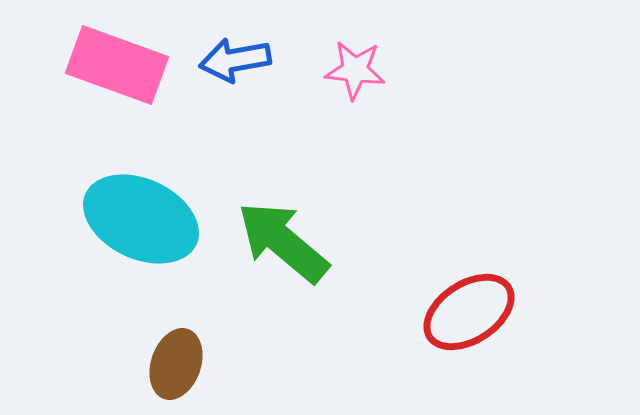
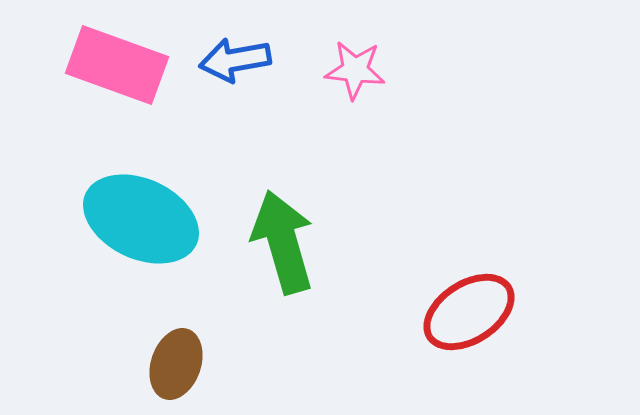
green arrow: rotated 34 degrees clockwise
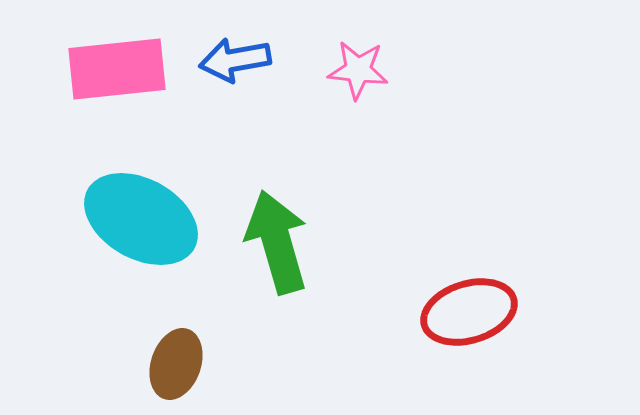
pink rectangle: moved 4 px down; rotated 26 degrees counterclockwise
pink star: moved 3 px right
cyan ellipse: rotated 4 degrees clockwise
green arrow: moved 6 px left
red ellipse: rotated 16 degrees clockwise
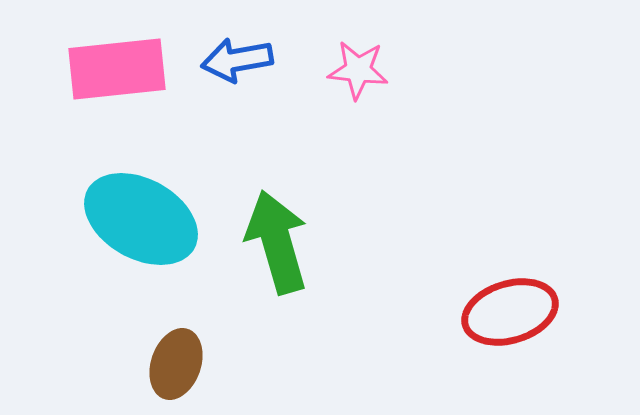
blue arrow: moved 2 px right
red ellipse: moved 41 px right
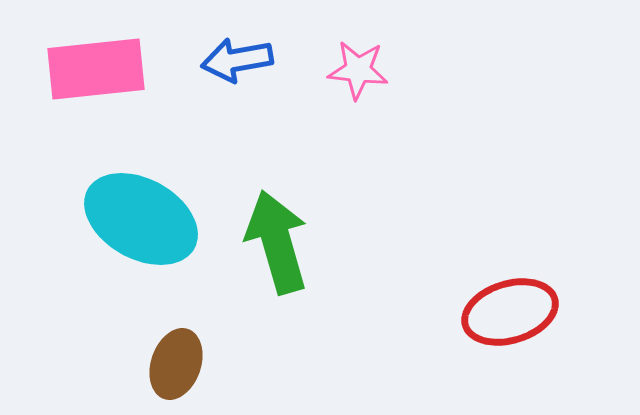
pink rectangle: moved 21 px left
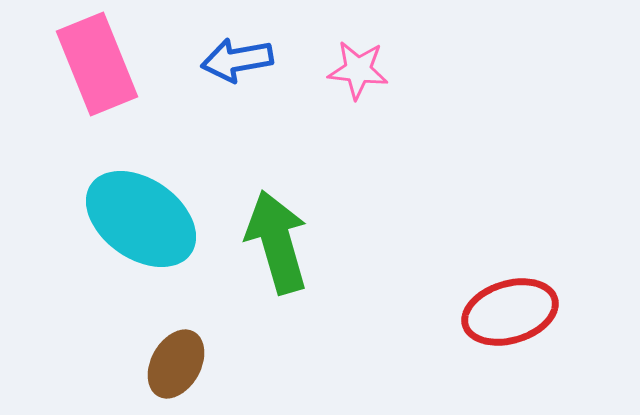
pink rectangle: moved 1 px right, 5 px up; rotated 74 degrees clockwise
cyan ellipse: rotated 6 degrees clockwise
brown ellipse: rotated 10 degrees clockwise
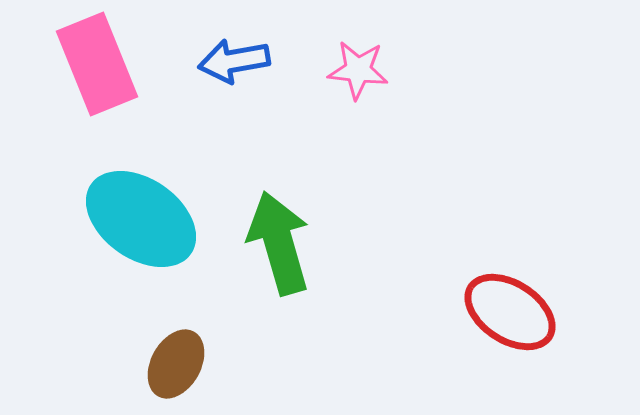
blue arrow: moved 3 px left, 1 px down
green arrow: moved 2 px right, 1 px down
red ellipse: rotated 50 degrees clockwise
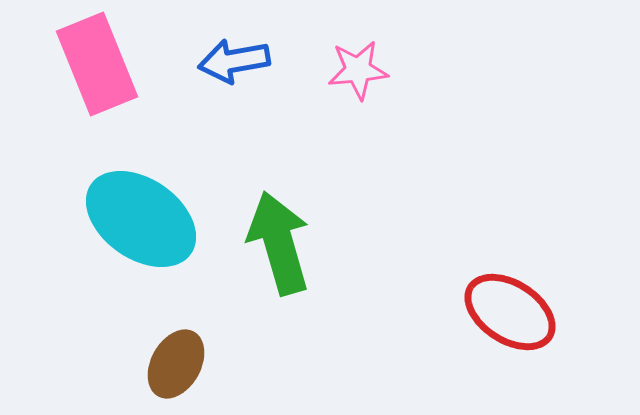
pink star: rotated 12 degrees counterclockwise
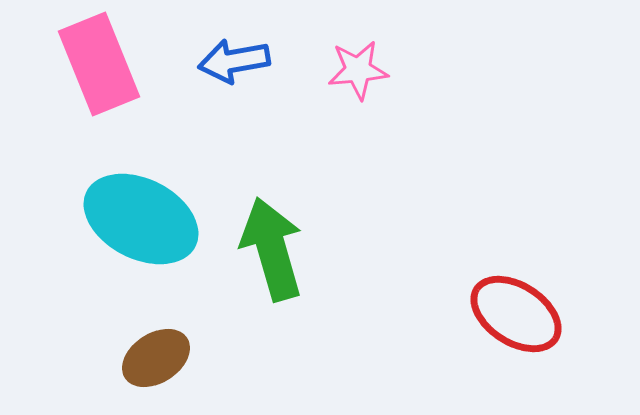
pink rectangle: moved 2 px right
cyan ellipse: rotated 8 degrees counterclockwise
green arrow: moved 7 px left, 6 px down
red ellipse: moved 6 px right, 2 px down
brown ellipse: moved 20 px left, 6 px up; rotated 28 degrees clockwise
